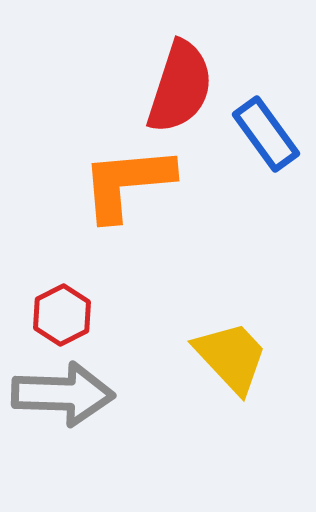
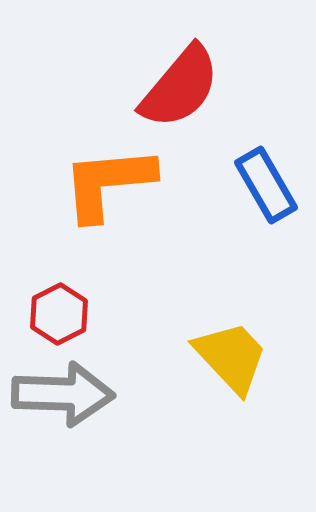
red semicircle: rotated 22 degrees clockwise
blue rectangle: moved 51 px down; rotated 6 degrees clockwise
orange L-shape: moved 19 px left
red hexagon: moved 3 px left, 1 px up
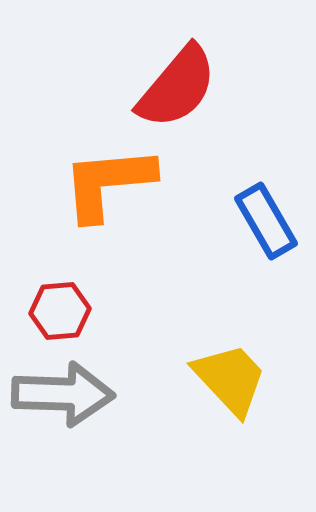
red semicircle: moved 3 px left
blue rectangle: moved 36 px down
red hexagon: moved 1 px right, 3 px up; rotated 22 degrees clockwise
yellow trapezoid: moved 1 px left, 22 px down
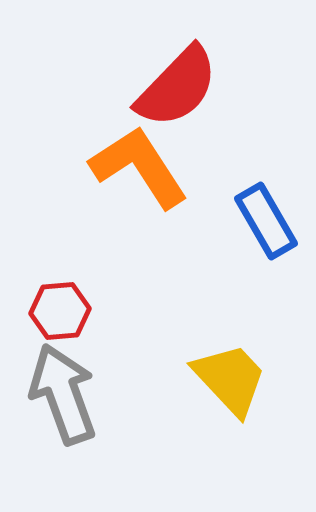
red semicircle: rotated 4 degrees clockwise
orange L-shape: moved 31 px right, 16 px up; rotated 62 degrees clockwise
gray arrow: rotated 112 degrees counterclockwise
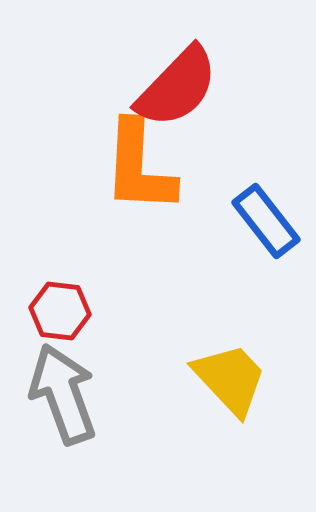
orange L-shape: rotated 144 degrees counterclockwise
blue rectangle: rotated 8 degrees counterclockwise
red hexagon: rotated 12 degrees clockwise
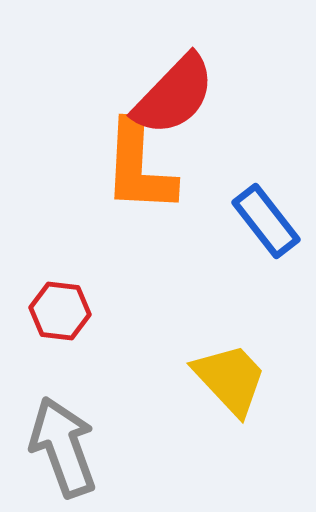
red semicircle: moved 3 px left, 8 px down
gray arrow: moved 53 px down
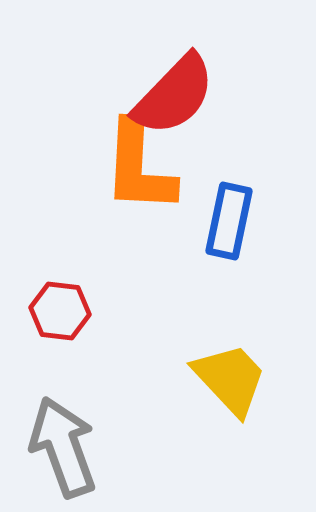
blue rectangle: moved 37 px left; rotated 50 degrees clockwise
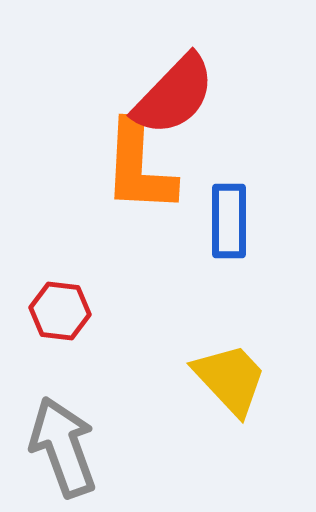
blue rectangle: rotated 12 degrees counterclockwise
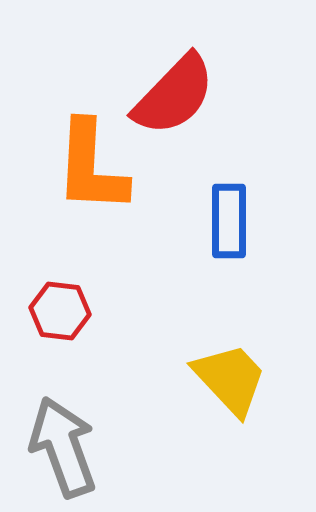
orange L-shape: moved 48 px left
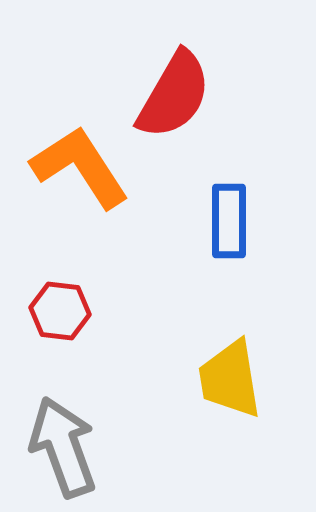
red semicircle: rotated 14 degrees counterclockwise
orange L-shape: moved 11 px left; rotated 144 degrees clockwise
yellow trapezoid: rotated 146 degrees counterclockwise
